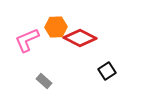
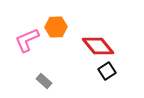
red diamond: moved 18 px right, 8 px down; rotated 24 degrees clockwise
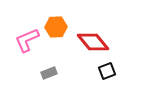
red diamond: moved 5 px left, 4 px up
black square: rotated 12 degrees clockwise
gray rectangle: moved 5 px right, 8 px up; rotated 63 degrees counterclockwise
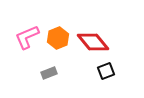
orange hexagon: moved 2 px right, 11 px down; rotated 20 degrees counterclockwise
pink L-shape: moved 3 px up
black square: moved 1 px left
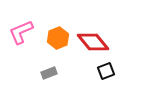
pink L-shape: moved 6 px left, 5 px up
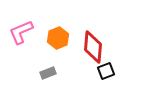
red diamond: moved 5 px down; rotated 44 degrees clockwise
gray rectangle: moved 1 px left
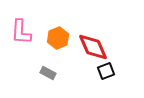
pink L-shape: rotated 64 degrees counterclockwise
red diamond: rotated 28 degrees counterclockwise
gray rectangle: rotated 49 degrees clockwise
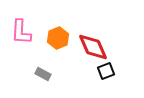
gray rectangle: moved 5 px left, 1 px down
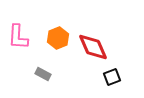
pink L-shape: moved 3 px left, 5 px down
black square: moved 6 px right, 6 px down
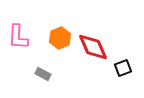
orange hexagon: moved 2 px right
black square: moved 11 px right, 9 px up
